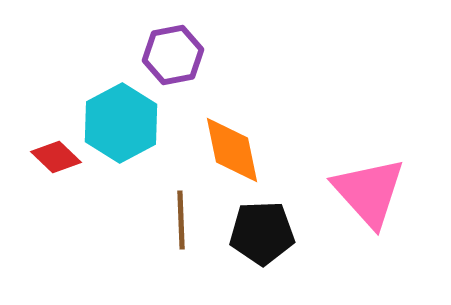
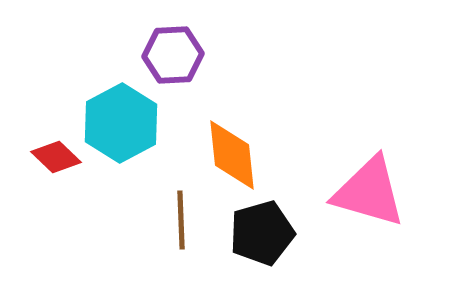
purple hexagon: rotated 8 degrees clockwise
orange diamond: moved 5 px down; rotated 6 degrees clockwise
pink triangle: rotated 32 degrees counterclockwise
black pentagon: rotated 14 degrees counterclockwise
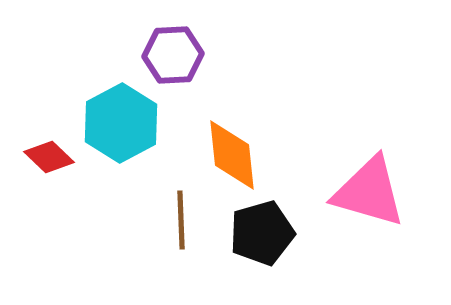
red diamond: moved 7 px left
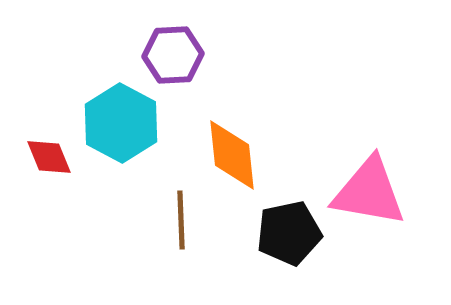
cyan hexagon: rotated 4 degrees counterclockwise
red diamond: rotated 24 degrees clockwise
pink triangle: rotated 6 degrees counterclockwise
black pentagon: moved 27 px right; rotated 4 degrees clockwise
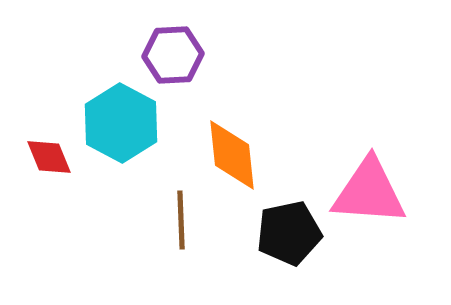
pink triangle: rotated 6 degrees counterclockwise
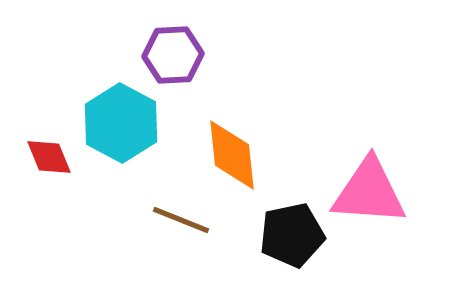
brown line: rotated 66 degrees counterclockwise
black pentagon: moved 3 px right, 2 px down
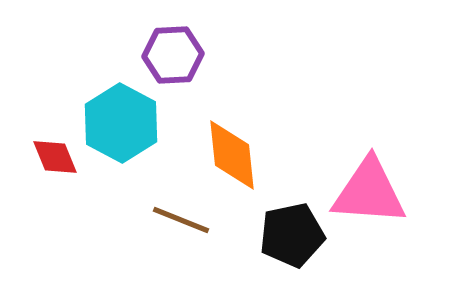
red diamond: moved 6 px right
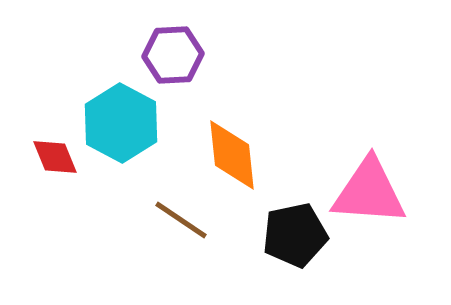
brown line: rotated 12 degrees clockwise
black pentagon: moved 3 px right
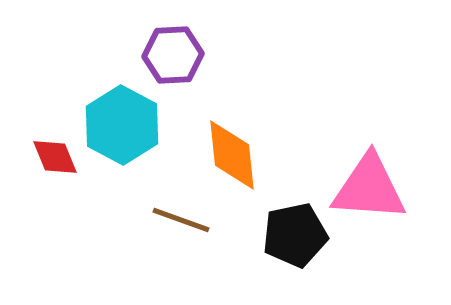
cyan hexagon: moved 1 px right, 2 px down
pink triangle: moved 4 px up
brown line: rotated 14 degrees counterclockwise
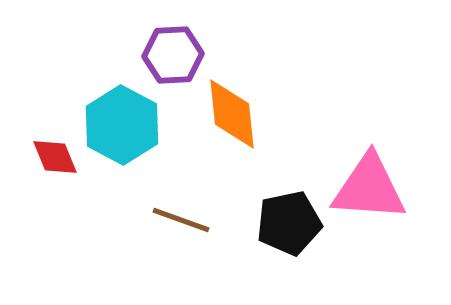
orange diamond: moved 41 px up
black pentagon: moved 6 px left, 12 px up
